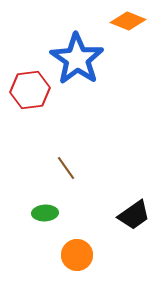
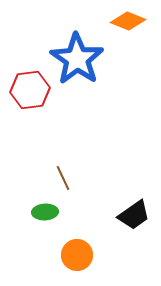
brown line: moved 3 px left, 10 px down; rotated 10 degrees clockwise
green ellipse: moved 1 px up
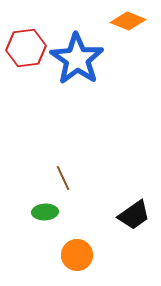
red hexagon: moved 4 px left, 42 px up
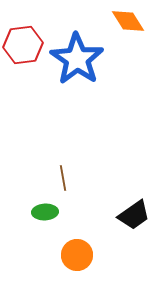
orange diamond: rotated 36 degrees clockwise
red hexagon: moved 3 px left, 3 px up
brown line: rotated 15 degrees clockwise
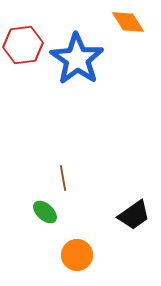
orange diamond: moved 1 px down
green ellipse: rotated 45 degrees clockwise
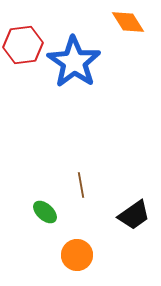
blue star: moved 3 px left, 3 px down
brown line: moved 18 px right, 7 px down
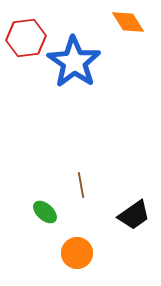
red hexagon: moved 3 px right, 7 px up
orange circle: moved 2 px up
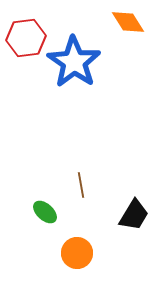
black trapezoid: rotated 24 degrees counterclockwise
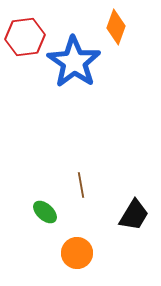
orange diamond: moved 12 px left, 5 px down; rotated 52 degrees clockwise
red hexagon: moved 1 px left, 1 px up
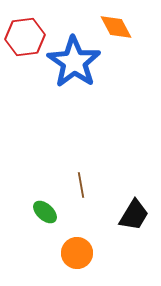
orange diamond: rotated 48 degrees counterclockwise
